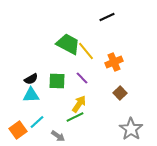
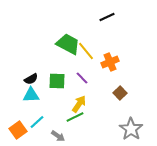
orange cross: moved 4 px left
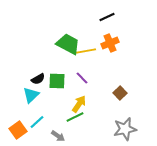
yellow line: rotated 60 degrees counterclockwise
orange cross: moved 19 px up
black semicircle: moved 7 px right
cyan triangle: rotated 42 degrees counterclockwise
gray star: moved 6 px left; rotated 25 degrees clockwise
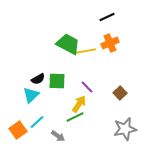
purple line: moved 5 px right, 9 px down
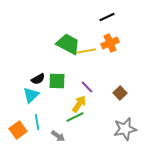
cyan line: rotated 56 degrees counterclockwise
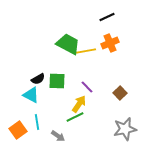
cyan triangle: rotated 48 degrees counterclockwise
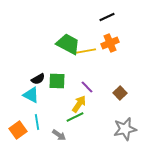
gray arrow: moved 1 px right, 1 px up
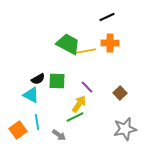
orange cross: rotated 24 degrees clockwise
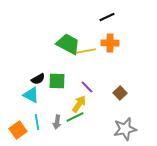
gray arrow: moved 2 px left, 13 px up; rotated 64 degrees clockwise
